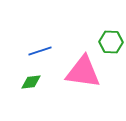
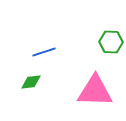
blue line: moved 4 px right, 1 px down
pink triangle: moved 12 px right, 19 px down; rotated 6 degrees counterclockwise
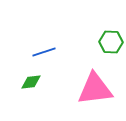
pink triangle: moved 2 px up; rotated 9 degrees counterclockwise
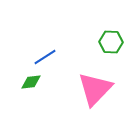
blue line: moved 1 px right, 5 px down; rotated 15 degrees counterclockwise
pink triangle: rotated 39 degrees counterclockwise
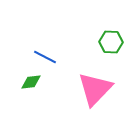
blue line: rotated 60 degrees clockwise
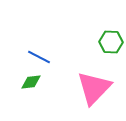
blue line: moved 6 px left
pink triangle: moved 1 px left, 1 px up
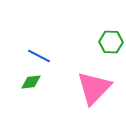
blue line: moved 1 px up
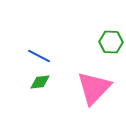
green diamond: moved 9 px right
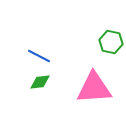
green hexagon: rotated 10 degrees clockwise
pink triangle: rotated 42 degrees clockwise
